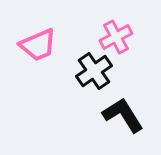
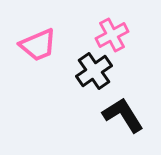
pink cross: moved 4 px left, 2 px up
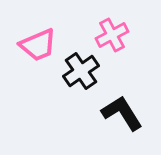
black cross: moved 13 px left
black L-shape: moved 1 px left, 2 px up
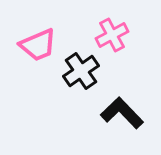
black L-shape: rotated 12 degrees counterclockwise
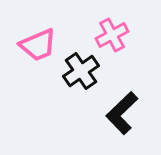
black L-shape: rotated 90 degrees counterclockwise
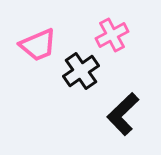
black L-shape: moved 1 px right, 1 px down
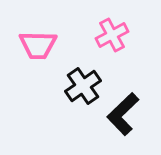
pink trapezoid: rotated 24 degrees clockwise
black cross: moved 2 px right, 15 px down
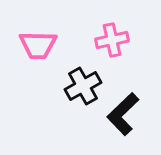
pink cross: moved 5 px down; rotated 16 degrees clockwise
black cross: rotated 6 degrees clockwise
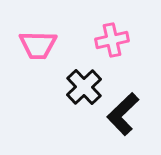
black cross: moved 1 px right, 1 px down; rotated 15 degrees counterclockwise
